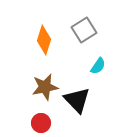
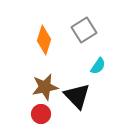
black triangle: moved 4 px up
red circle: moved 9 px up
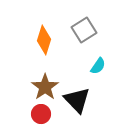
brown star: rotated 24 degrees counterclockwise
black triangle: moved 4 px down
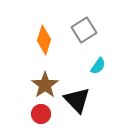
brown star: moved 2 px up
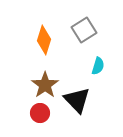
cyan semicircle: rotated 18 degrees counterclockwise
red circle: moved 1 px left, 1 px up
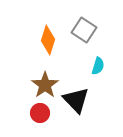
gray square: rotated 25 degrees counterclockwise
orange diamond: moved 4 px right
black triangle: moved 1 px left
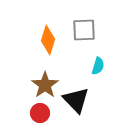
gray square: rotated 35 degrees counterclockwise
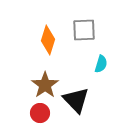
cyan semicircle: moved 3 px right, 2 px up
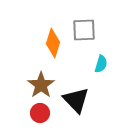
orange diamond: moved 5 px right, 3 px down
brown star: moved 4 px left
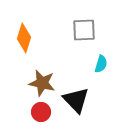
orange diamond: moved 29 px left, 5 px up
brown star: moved 1 px right, 2 px up; rotated 24 degrees counterclockwise
red circle: moved 1 px right, 1 px up
